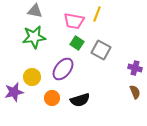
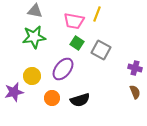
yellow circle: moved 1 px up
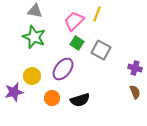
pink trapezoid: rotated 125 degrees clockwise
green star: rotated 30 degrees clockwise
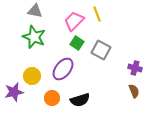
yellow line: rotated 42 degrees counterclockwise
brown semicircle: moved 1 px left, 1 px up
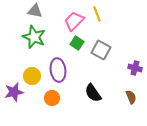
purple ellipse: moved 5 px left, 1 px down; rotated 45 degrees counterclockwise
brown semicircle: moved 3 px left, 6 px down
black semicircle: moved 13 px right, 7 px up; rotated 72 degrees clockwise
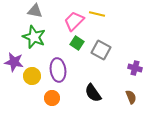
yellow line: rotated 56 degrees counterclockwise
purple star: moved 30 px up; rotated 24 degrees clockwise
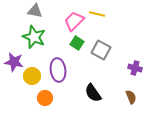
orange circle: moved 7 px left
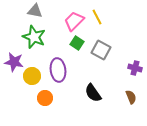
yellow line: moved 3 px down; rotated 49 degrees clockwise
